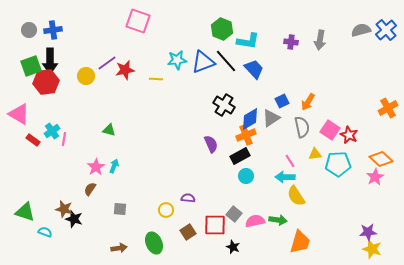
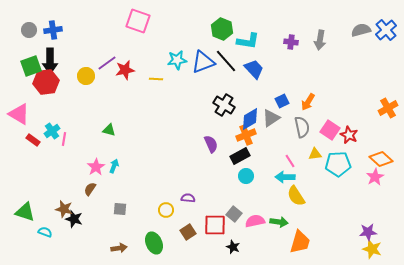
green arrow at (278, 220): moved 1 px right, 2 px down
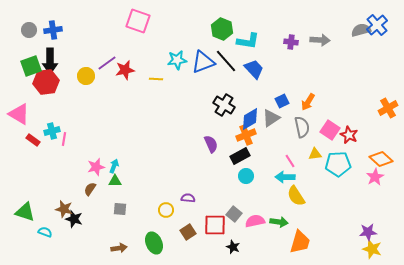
blue cross at (386, 30): moved 9 px left, 5 px up
gray arrow at (320, 40): rotated 96 degrees counterclockwise
green triangle at (109, 130): moved 6 px right, 51 px down; rotated 16 degrees counterclockwise
cyan cross at (52, 131): rotated 21 degrees clockwise
pink star at (96, 167): rotated 18 degrees clockwise
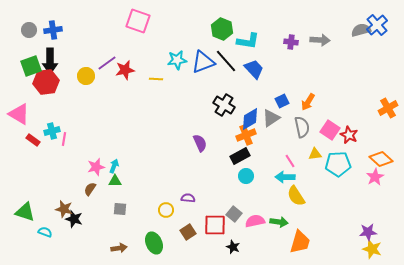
purple semicircle at (211, 144): moved 11 px left, 1 px up
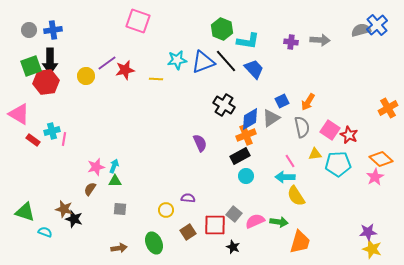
pink semicircle at (255, 221): rotated 12 degrees counterclockwise
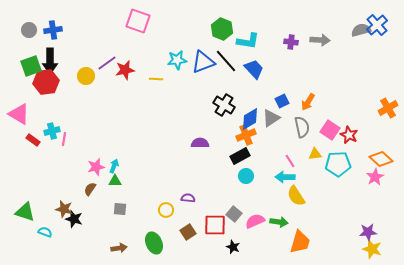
purple semicircle at (200, 143): rotated 66 degrees counterclockwise
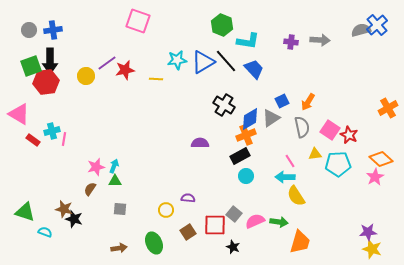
green hexagon at (222, 29): moved 4 px up
blue triangle at (203, 62): rotated 10 degrees counterclockwise
